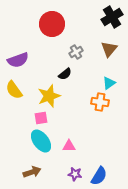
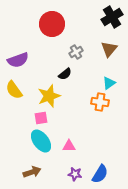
blue semicircle: moved 1 px right, 2 px up
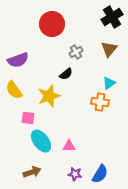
black semicircle: moved 1 px right
pink square: moved 13 px left; rotated 16 degrees clockwise
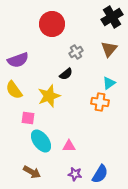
brown arrow: rotated 48 degrees clockwise
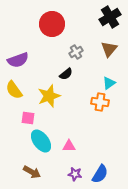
black cross: moved 2 px left
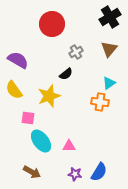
purple semicircle: rotated 130 degrees counterclockwise
blue semicircle: moved 1 px left, 2 px up
